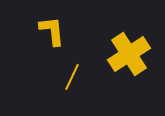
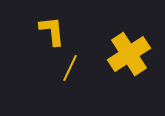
yellow line: moved 2 px left, 9 px up
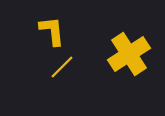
yellow line: moved 8 px left, 1 px up; rotated 20 degrees clockwise
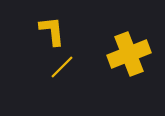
yellow cross: rotated 12 degrees clockwise
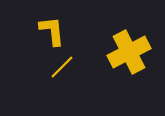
yellow cross: moved 2 px up; rotated 6 degrees counterclockwise
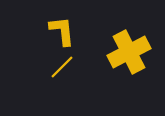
yellow L-shape: moved 10 px right
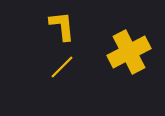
yellow L-shape: moved 5 px up
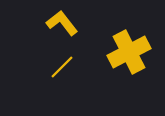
yellow L-shape: moved 3 px up; rotated 32 degrees counterclockwise
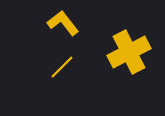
yellow L-shape: moved 1 px right
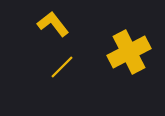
yellow L-shape: moved 10 px left, 1 px down
